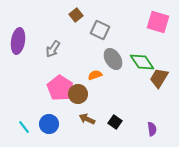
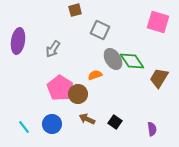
brown square: moved 1 px left, 5 px up; rotated 24 degrees clockwise
green diamond: moved 10 px left, 1 px up
blue circle: moved 3 px right
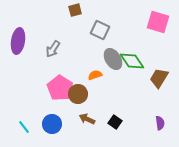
purple semicircle: moved 8 px right, 6 px up
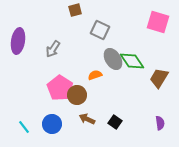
brown circle: moved 1 px left, 1 px down
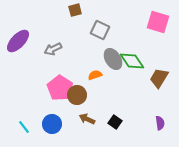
purple ellipse: rotated 35 degrees clockwise
gray arrow: rotated 30 degrees clockwise
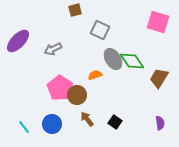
brown arrow: rotated 28 degrees clockwise
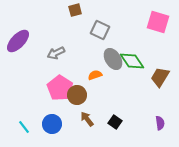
gray arrow: moved 3 px right, 4 px down
brown trapezoid: moved 1 px right, 1 px up
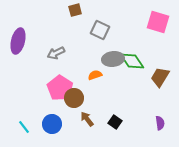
purple ellipse: rotated 30 degrees counterclockwise
gray ellipse: rotated 65 degrees counterclockwise
brown circle: moved 3 px left, 3 px down
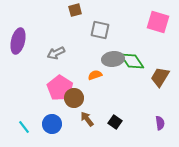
gray square: rotated 12 degrees counterclockwise
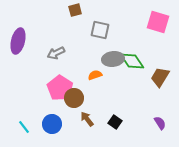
purple semicircle: rotated 24 degrees counterclockwise
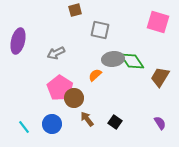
orange semicircle: rotated 24 degrees counterclockwise
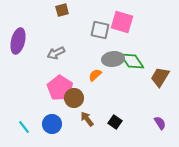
brown square: moved 13 px left
pink square: moved 36 px left
